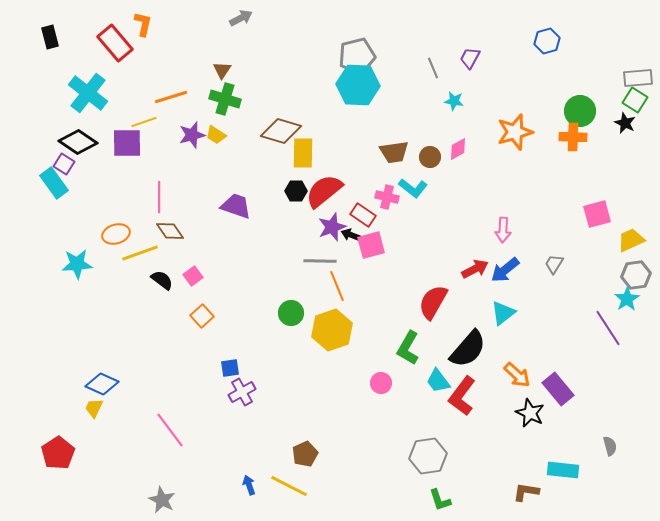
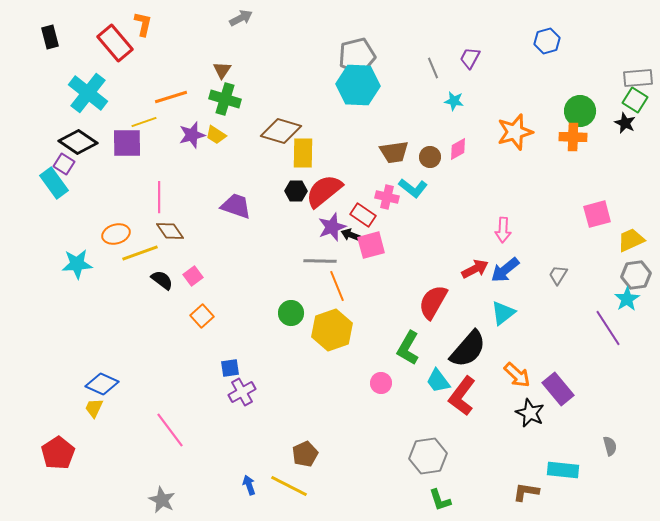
gray trapezoid at (554, 264): moved 4 px right, 11 px down
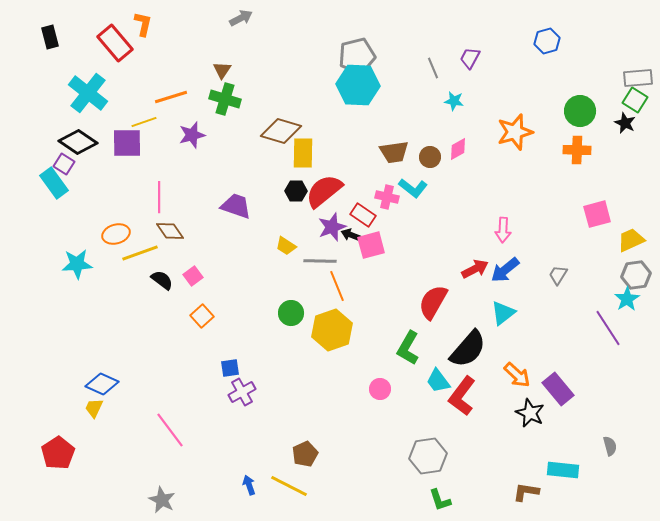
yellow trapezoid at (216, 135): moved 70 px right, 111 px down
orange cross at (573, 137): moved 4 px right, 13 px down
pink circle at (381, 383): moved 1 px left, 6 px down
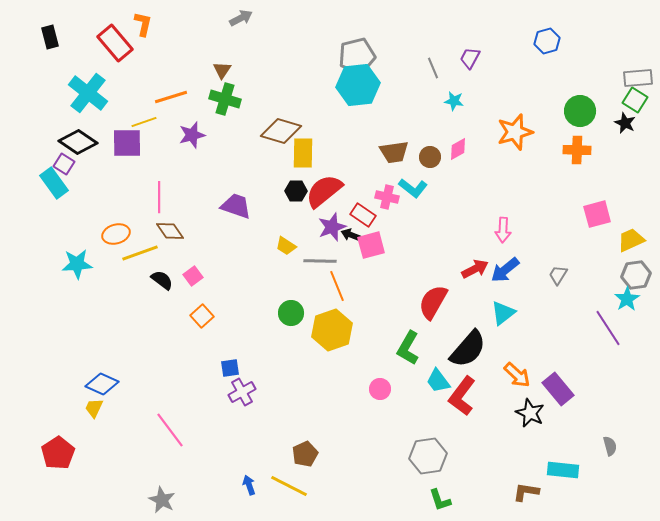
cyan hexagon at (358, 85): rotated 9 degrees counterclockwise
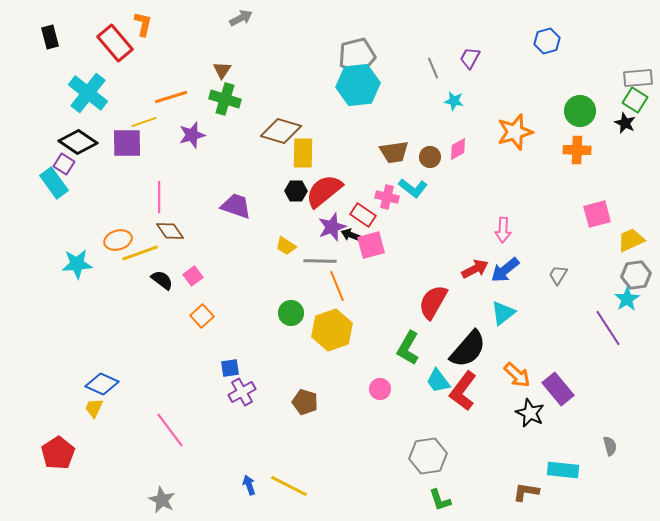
orange ellipse at (116, 234): moved 2 px right, 6 px down
red L-shape at (462, 396): moved 1 px right, 5 px up
brown pentagon at (305, 454): moved 52 px up; rotated 30 degrees counterclockwise
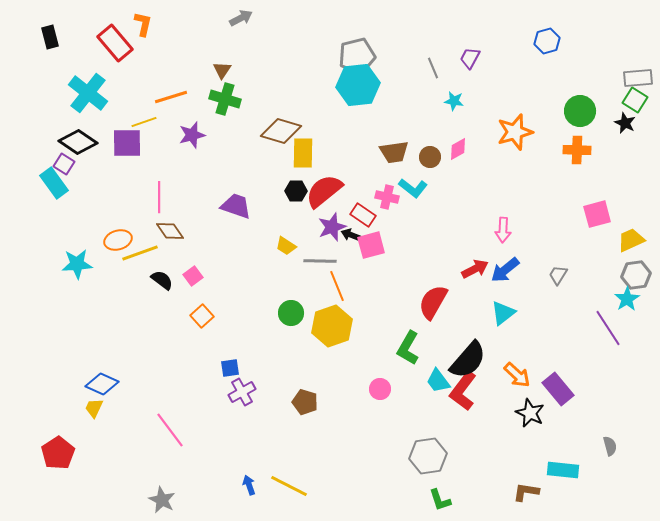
yellow hexagon at (332, 330): moved 4 px up
black semicircle at (468, 349): moved 11 px down
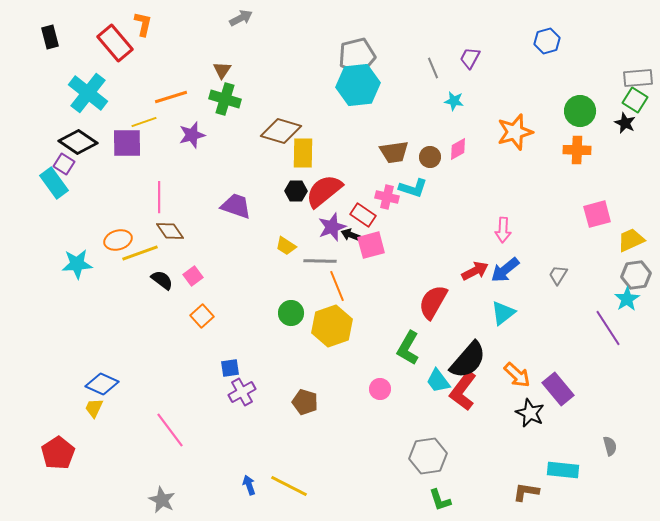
cyan L-shape at (413, 188): rotated 20 degrees counterclockwise
red arrow at (475, 269): moved 2 px down
